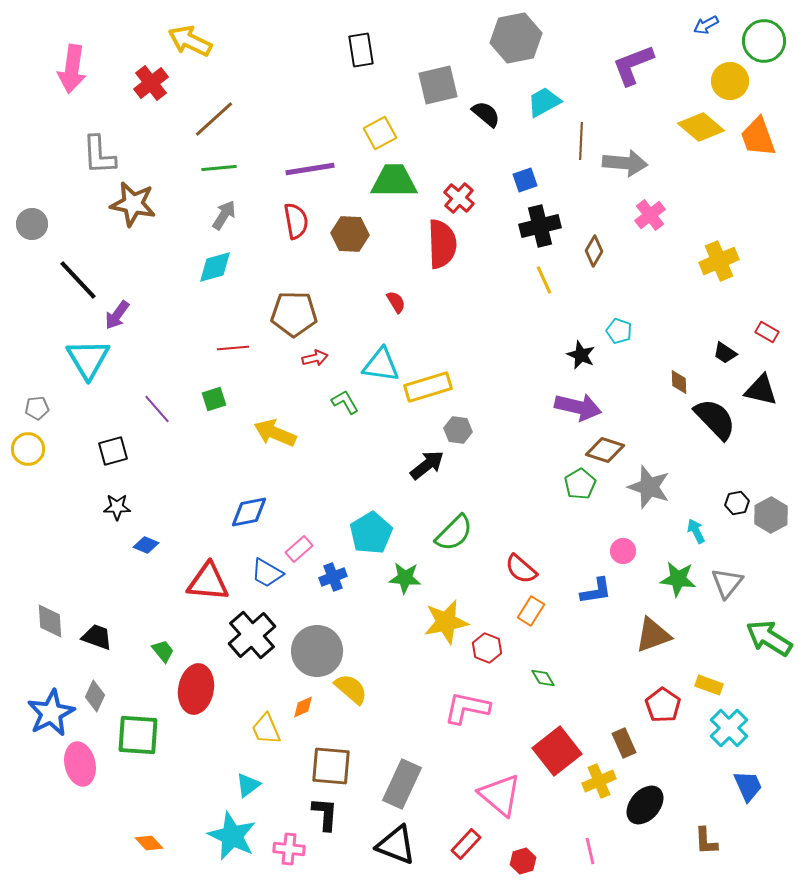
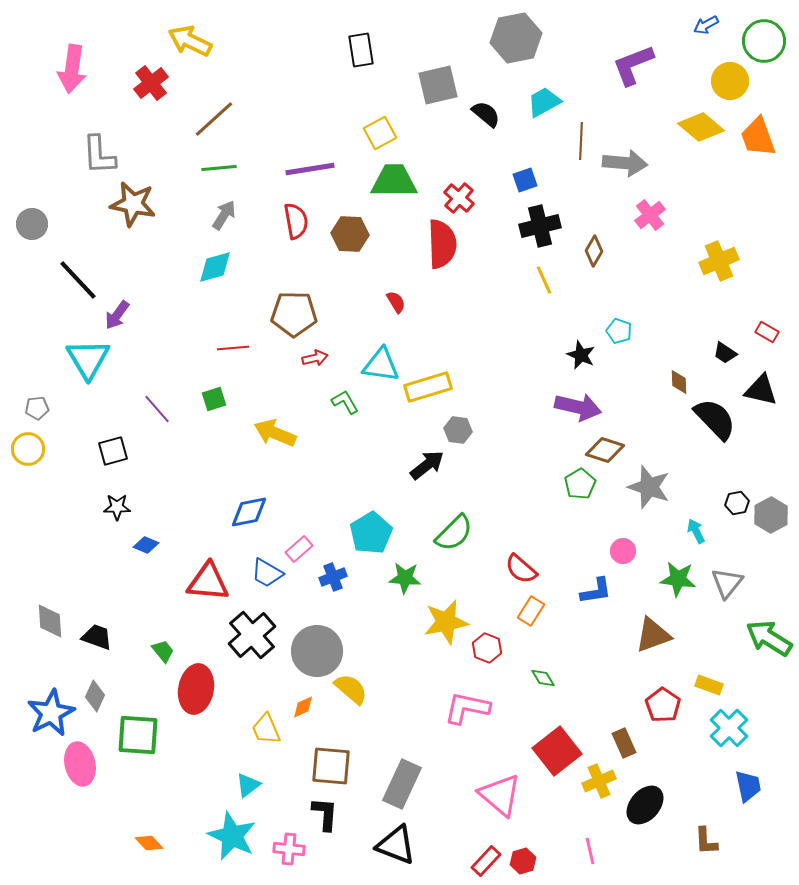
blue trapezoid at (748, 786): rotated 12 degrees clockwise
red rectangle at (466, 844): moved 20 px right, 17 px down
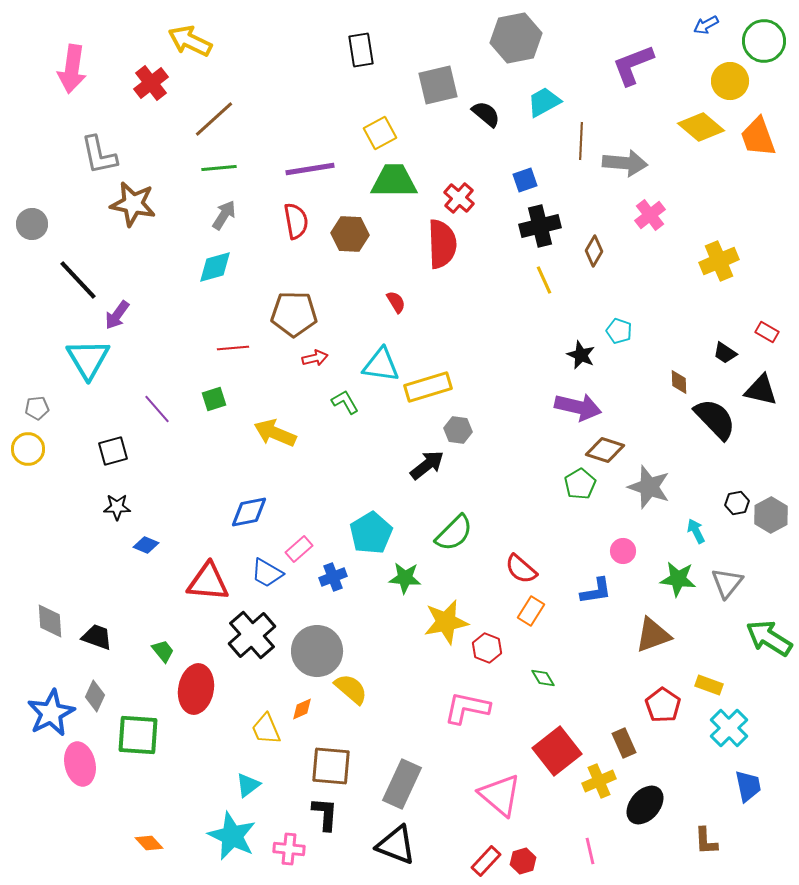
gray L-shape at (99, 155): rotated 9 degrees counterclockwise
orange diamond at (303, 707): moved 1 px left, 2 px down
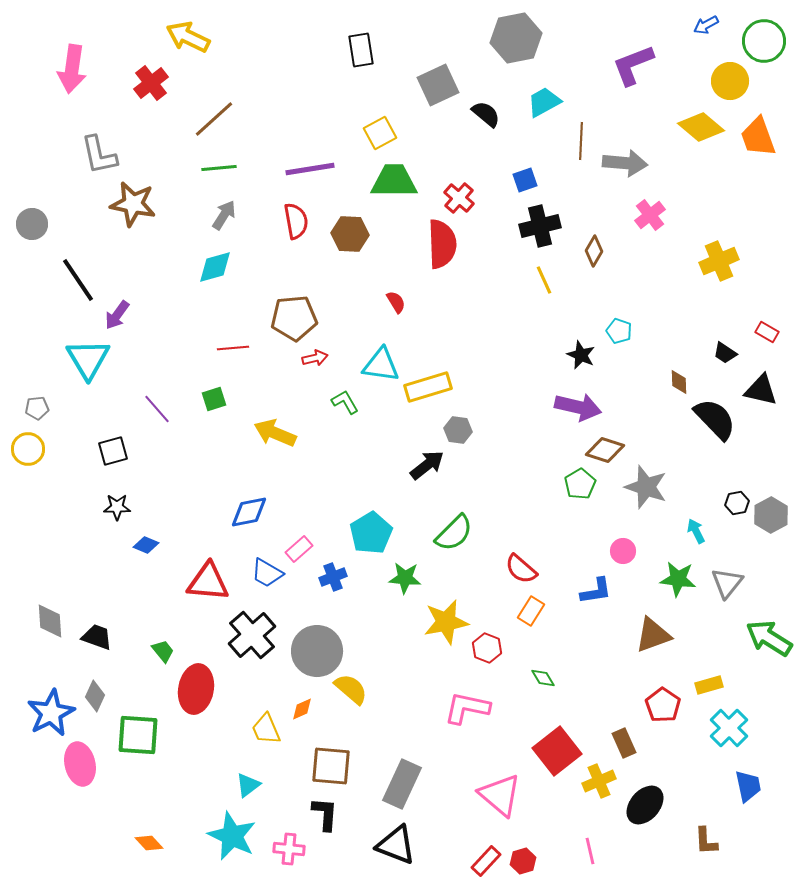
yellow arrow at (190, 41): moved 2 px left, 4 px up
gray square at (438, 85): rotated 12 degrees counterclockwise
black line at (78, 280): rotated 9 degrees clockwise
brown pentagon at (294, 314): moved 4 px down; rotated 6 degrees counterclockwise
gray star at (649, 487): moved 3 px left
yellow rectangle at (709, 685): rotated 36 degrees counterclockwise
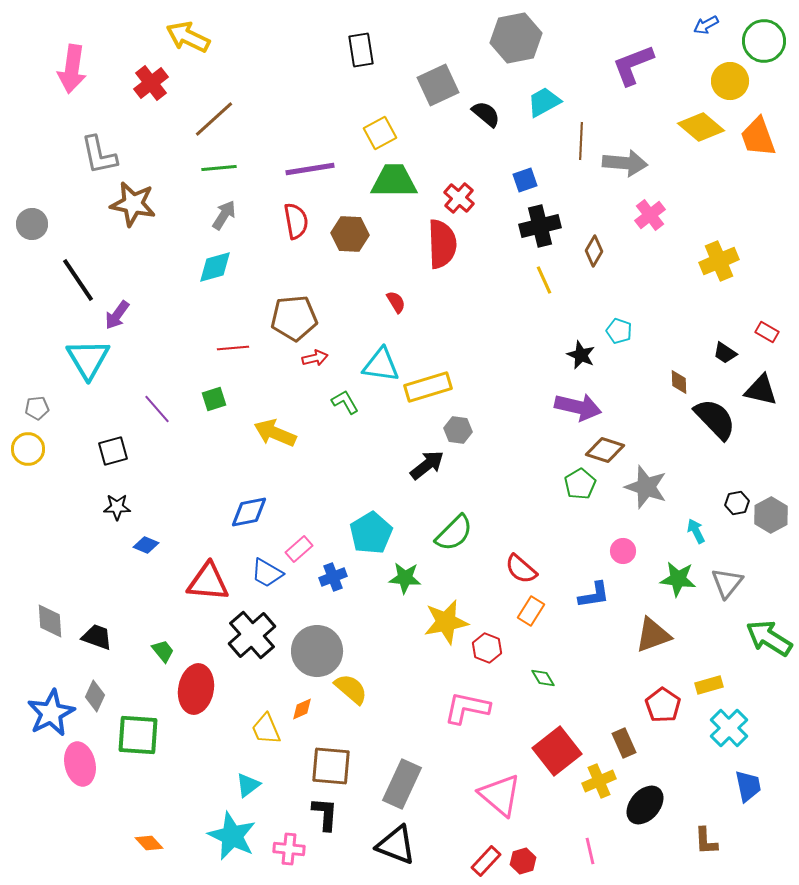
blue L-shape at (596, 591): moved 2 px left, 4 px down
